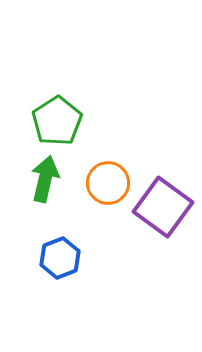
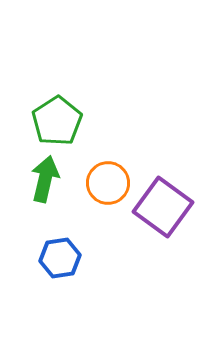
blue hexagon: rotated 12 degrees clockwise
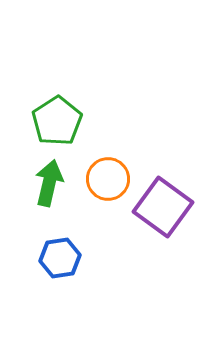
green arrow: moved 4 px right, 4 px down
orange circle: moved 4 px up
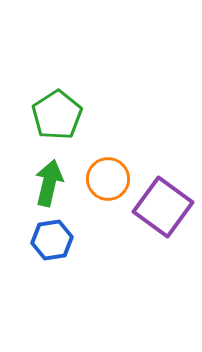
green pentagon: moved 6 px up
blue hexagon: moved 8 px left, 18 px up
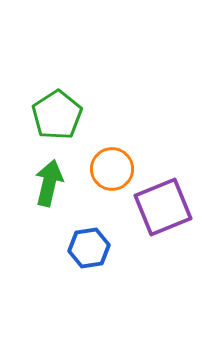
orange circle: moved 4 px right, 10 px up
purple square: rotated 32 degrees clockwise
blue hexagon: moved 37 px right, 8 px down
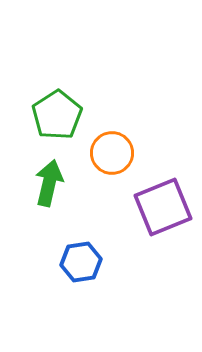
orange circle: moved 16 px up
blue hexagon: moved 8 px left, 14 px down
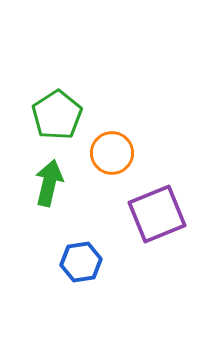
purple square: moved 6 px left, 7 px down
